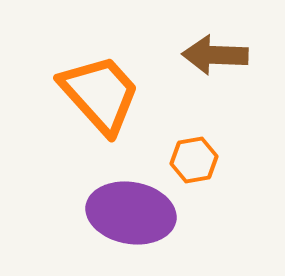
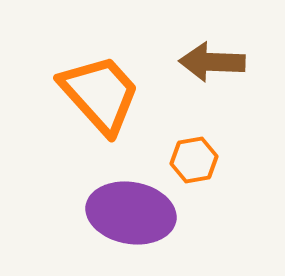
brown arrow: moved 3 px left, 7 px down
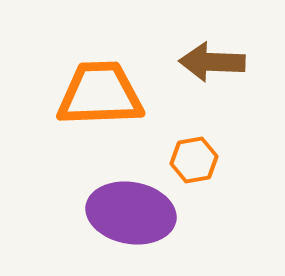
orange trapezoid: rotated 50 degrees counterclockwise
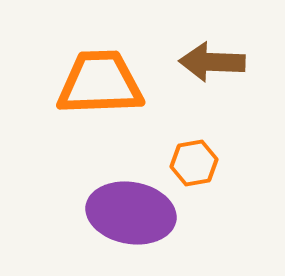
orange trapezoid: moved 11 px up
orange hexagon: moved 3 px down
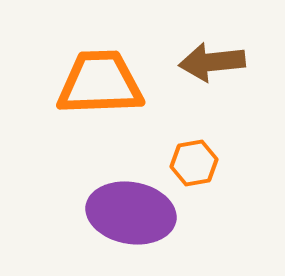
brown arrow: rotated 8 degrees counterclockwise
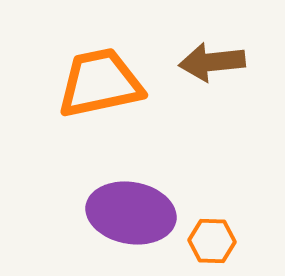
orange trapezoid: rotated 10 degrees counterclockwise
orange hexagon: moved 18 px right, 78 px down; rotated 12 degrees clockwise
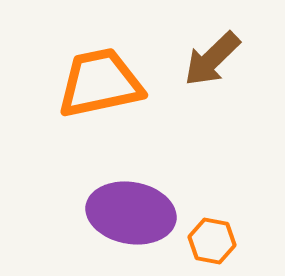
brown arrow: moved 3 px up; rotated 38 degrees counterclockwise
orange hexagon: rotated 9 degrees clockwise
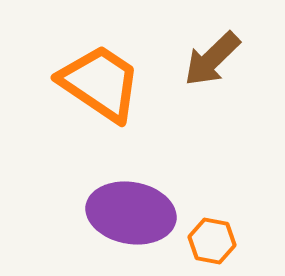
orange trapezoid: rotated 46 degrees clockwise
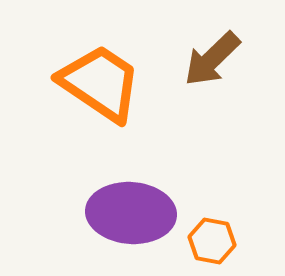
purple ellipse: rotated 6 degrees counterclockwise
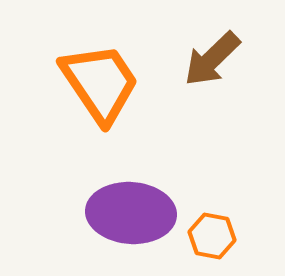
orange trapezoid: rotated 22 degrees clockwise
orange hexagon: moved 5 px up
